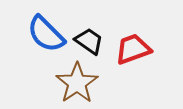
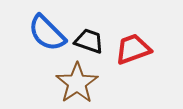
blue semicircle: moved 1 px right, 1 px up
black trapezoid: rotated 16 degrees counterclockwise
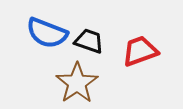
blue semicircle: rotated 24 degrees counterclockwise
red trapezoid: moved 7 px right, 2 px down
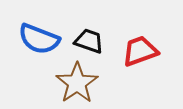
blue semicircle: moved 8 px left, 6 px down
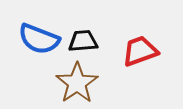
black trapezoid: moved 6 px left; rotated 24 degrees counterclockwise
